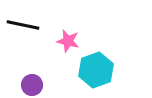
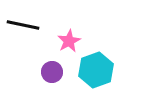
pink star: moved 1 px right; rotated 30 degrees clockwise
purple circle: moved 20 px right, 13 px up
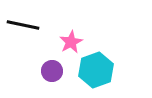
pink star: moved 2 px right, 1 px down
purple circle: moved 1 px up
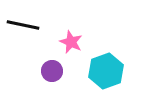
pink star: rotated 20 degrees counterclockwise
cyan hexagon: moved 10 px right, 1 px down
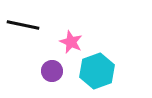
cyan hexagon: moved 9 px left
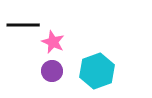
black line: rotated 12 degrees counterclockwise
pink star: moved 18 px left
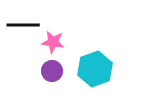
pink star: rotated 15 degrees counterclockwise
cyan hexagon: moved 2 px left, 2 px up
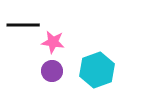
cyan hexagon: moved 2 px right, 1 px down
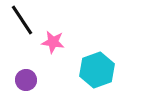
black line: moved 1 px left, 5 px up; rotated 56 degrees clockwise
purple circle: moved 26 px left, 9 px down
